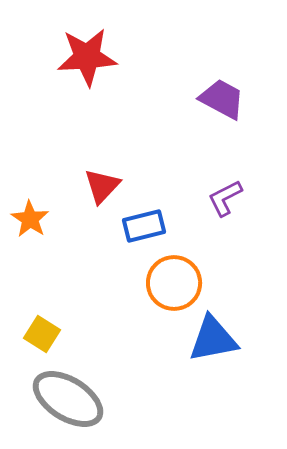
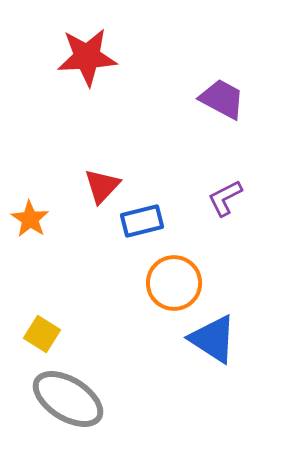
blue rectangle: moved 2 px left, 5 px up
blue triangle: rotated 44 degrees clockwise
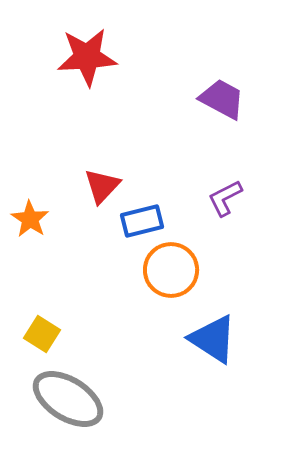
orange circle: moved 3 px left, 13 px up
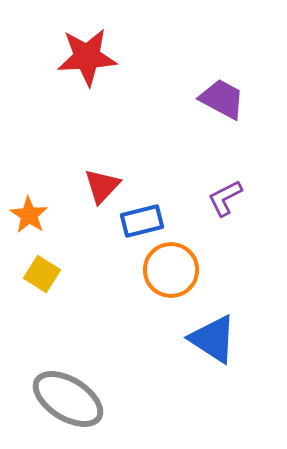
orange star: moved 1 px left, 4 px up
yellow square: moved 60 px up
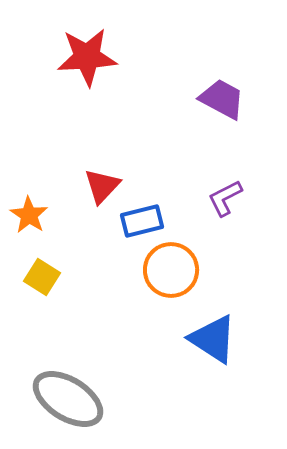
yellow square: moved 3 px down
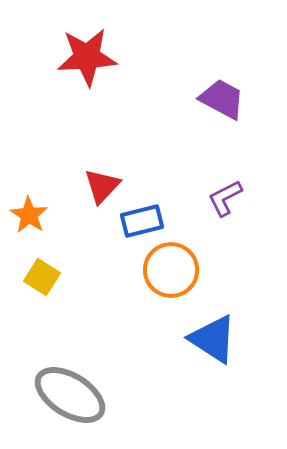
gray ellipse: moved 2 px right, 4 px up
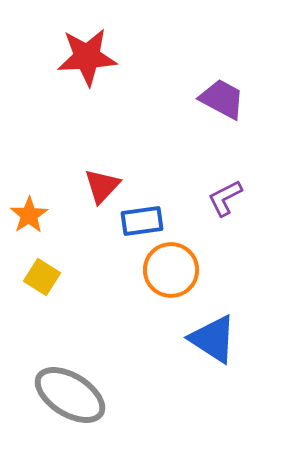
orange star: rotated 6 degrees clockwise
blue rectangle: rotated 6 degrees clockwise
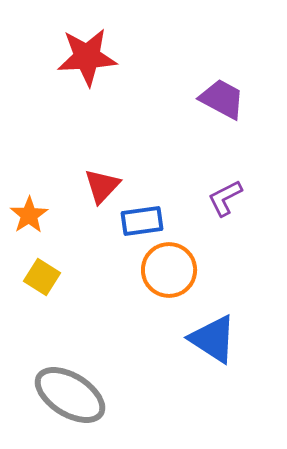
orange circle: moved 2 px left
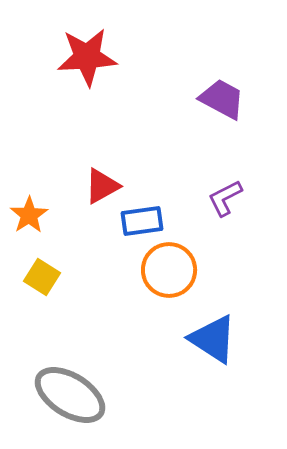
red triangle: rotated 18 degrees clockwise
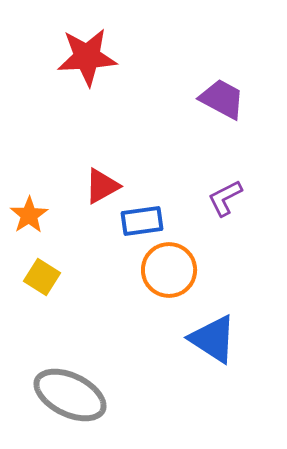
gray ellipse: rotated 6 degrees counterclockwise
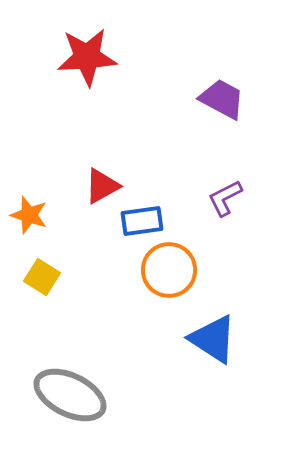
orange star: rotated 21 degrees counterclockwise
